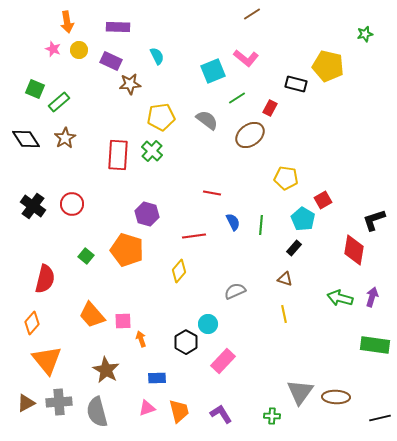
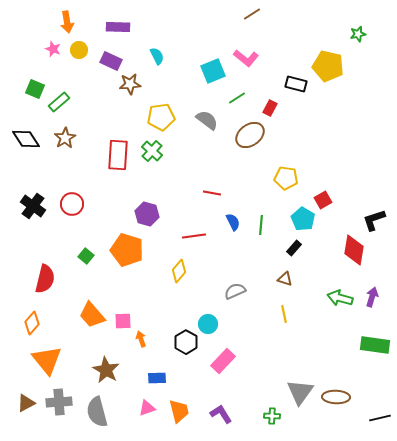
green star at (365, 34): moved 7 px left
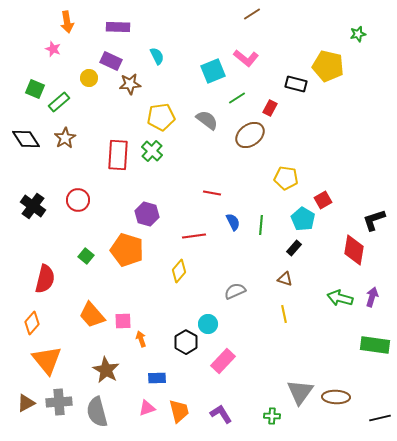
yellow circle at (79, 50): moved 10 px right, 28 px down
red circle at (72, 204): moved 6 px right, 4 px up
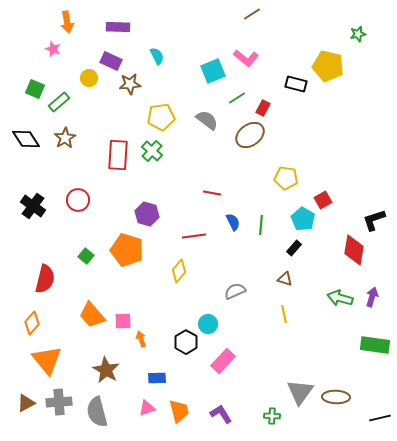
red rectangle at (270, 108): moved 7 px left
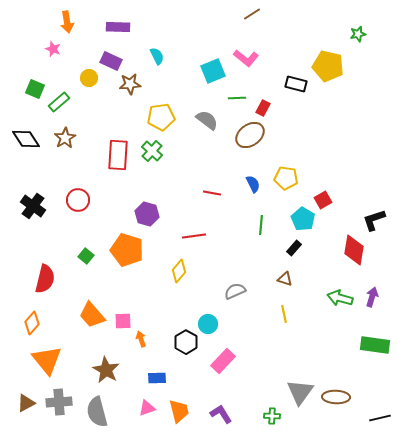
green line at (237, 98): rotated 30 degrees clockwise
blue semicircle at (233, 222): moved 20 px right, 38 px up
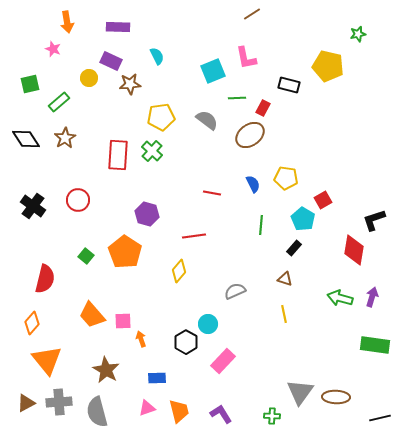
pink L-shape at (246, 58): rotated 40 degrees clockwise
black rectangle at (296, 84): moved 7 px left, 1 px down
green square at (35, 89): moved 5 px left, 5 px up; rotated 36 degrees counterclockwise
orange pentagon at (127, 250): moved 2 px left, 2 px down; rotated 16 degrees clockwise
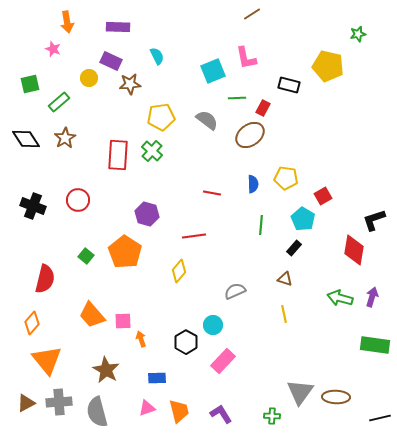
blue semicircle at (253, 184): rotated 24 degrees clockwise
red square at (323, 200): moved 4 px up
black cross at (33, 206): rotated 15 degrees counterclockwise
cyan circle at (208, 324): moved 5 px right, 1 px down
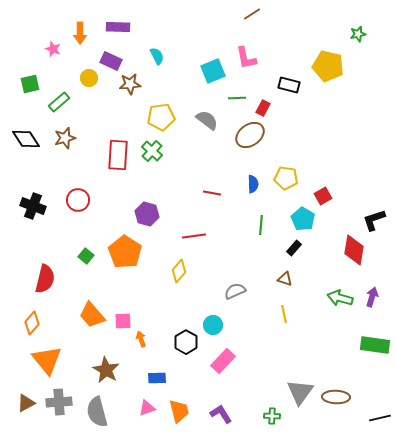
orange arrow at (67, 22): moved 13 px right, 11 px down; rotated 10 degrees clockwise
brown star at (65, 138): rotated 15 degrees clockwise
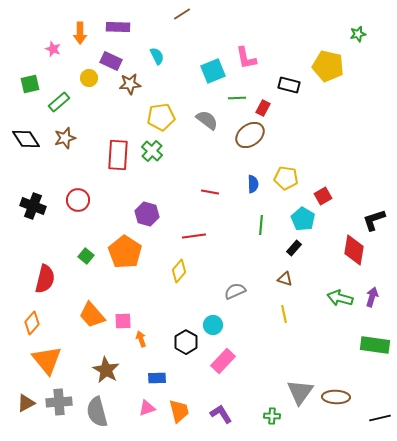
brown line at (252, 14): moved 70 px left
red line at (212, 193): moved 2 px left, 1 px up
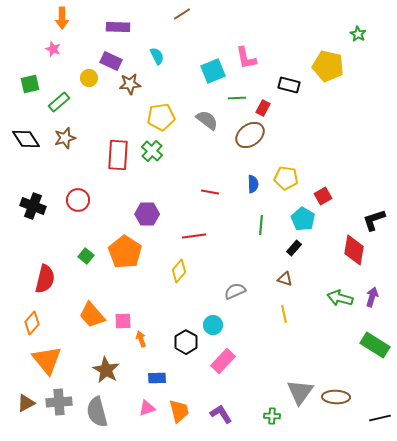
orange arrow at (80, 33): moved 18 px left, 15 px up
green star at (358, 34): rotated 28 degrees counterclockwise
purple hexagon at (147, 214): rotated 15 degrees counterclockwise
green rectangle at (375, 345): rotated 24 degrees clockwise
